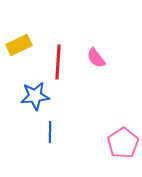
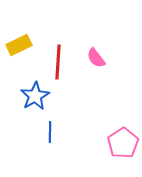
blue star: rotated 24 degrees counterclockwise
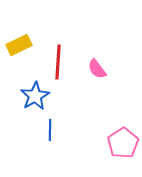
pink semicircle: moved 1 px right, 11 px down
blue line: moved 2 px up
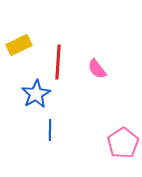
blue star: moved 1 px right, 2 px up
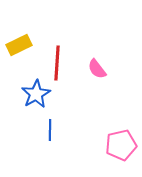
red line: moved 1 px left, 1 px down
pink pentagon: moved 2 px left, 2 px down; rotated 20 degrees clockwise
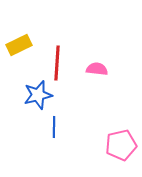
pink semicircle: rotated 135 degrees clockwise
blue star: moved 2 px right, 1 px down; rotated 16 degrees clockwise
blue line: moved 4 px right, 3 px up
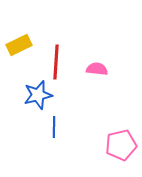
red line: moved 1 px left, 1 px up
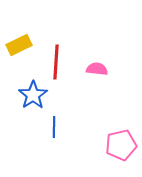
blue star: moved 5 px left; rotated 20 degrees counterclockwise
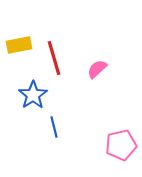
yellow rectangle: rotated 15 degrees clockwise
red line: moved 2 px left, 4 px up; rotated 20 degrees counterclockwise
pink semicircle: rotated 50 degrees counterclockwise
blue line: rotated 15 degrees counterclockwise
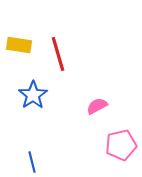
yellow rectangle: rotated 20 degrees clockwise
red line: moved 4 px right, 4 px up
pink semicircle: moved 37 px down; rotated 15 degrees clockwise
blue line: moved 22 px left, 35 px down
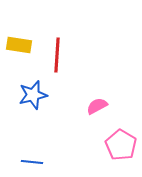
red line: moved 1 px left, 1 px down; rotated 20 degrees clockwise
blue star: rotated 20 degrees clockwise
pink pentagon: rotated 28 degrees counterclockwise
blue line: rotated 70 degrees counterclockwise
